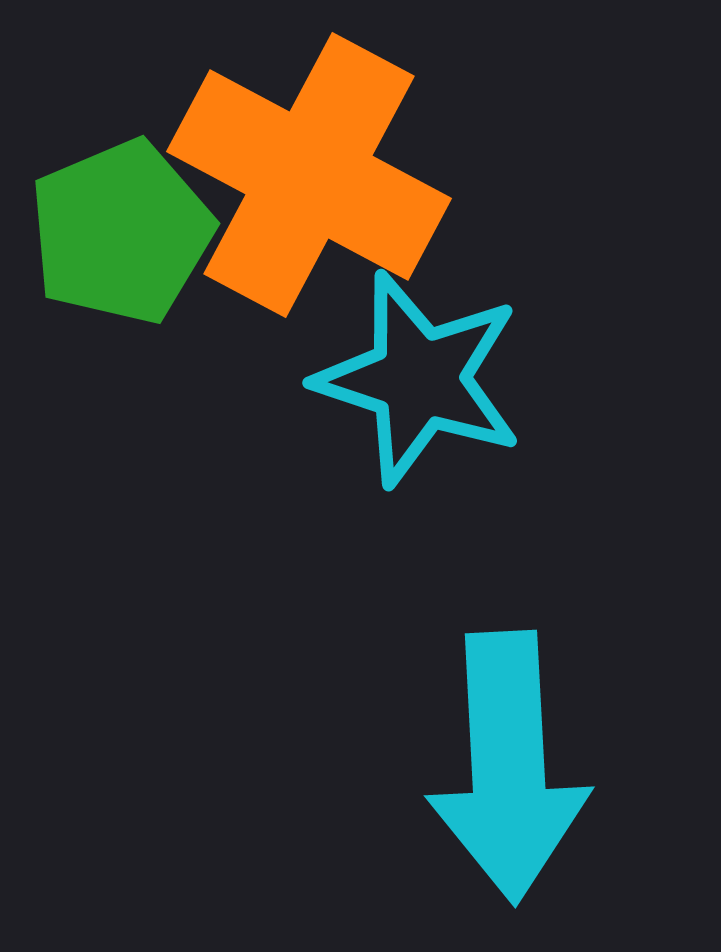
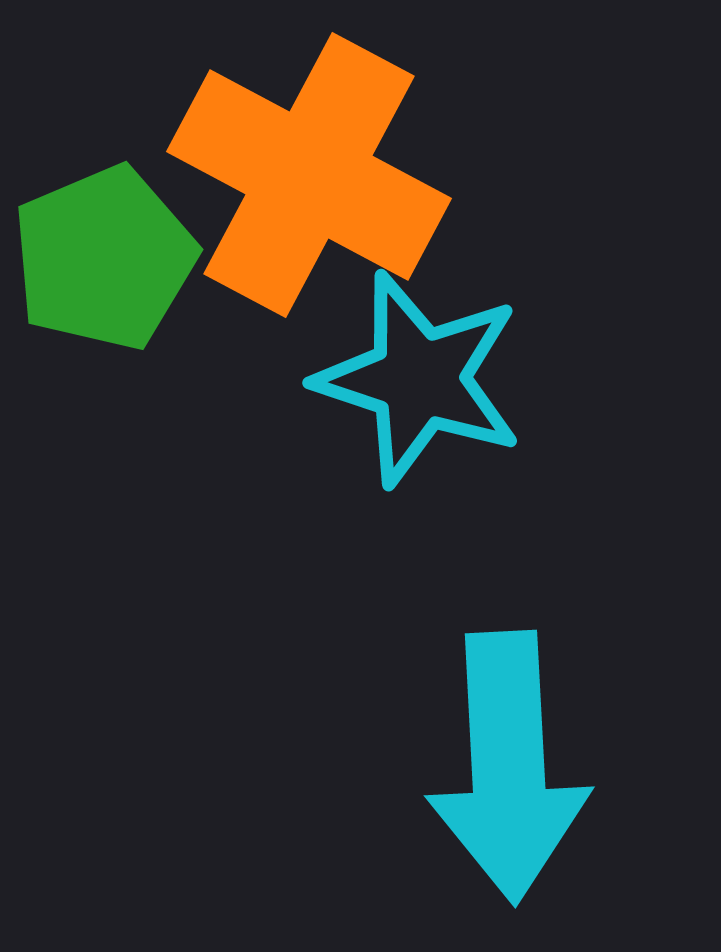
green pentagon: moved 17 px left, 26 px down
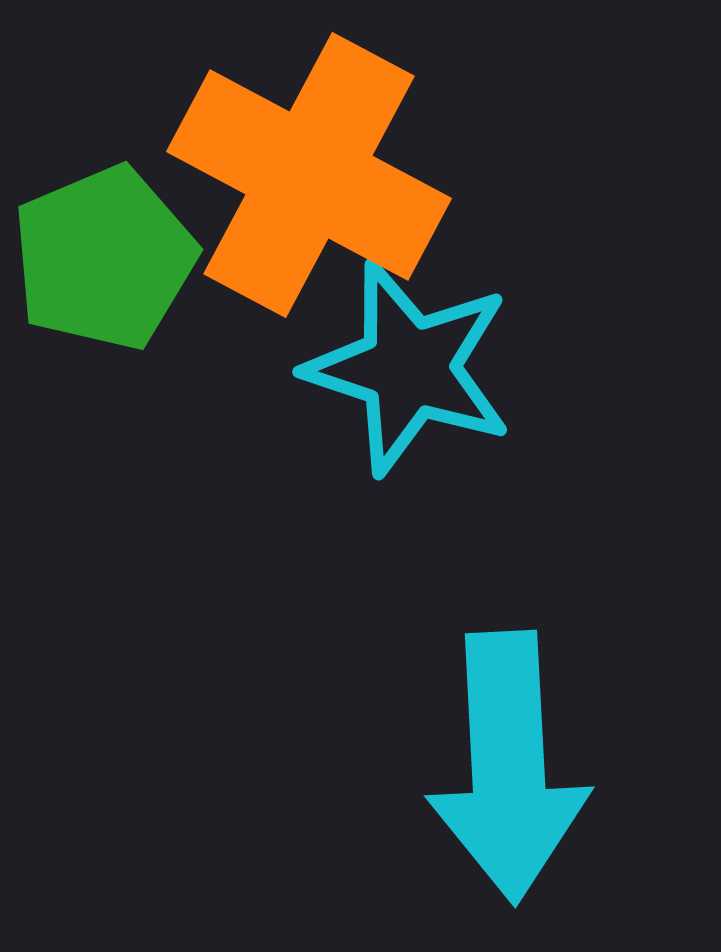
cyan star: moved 10 px left, 11 px up
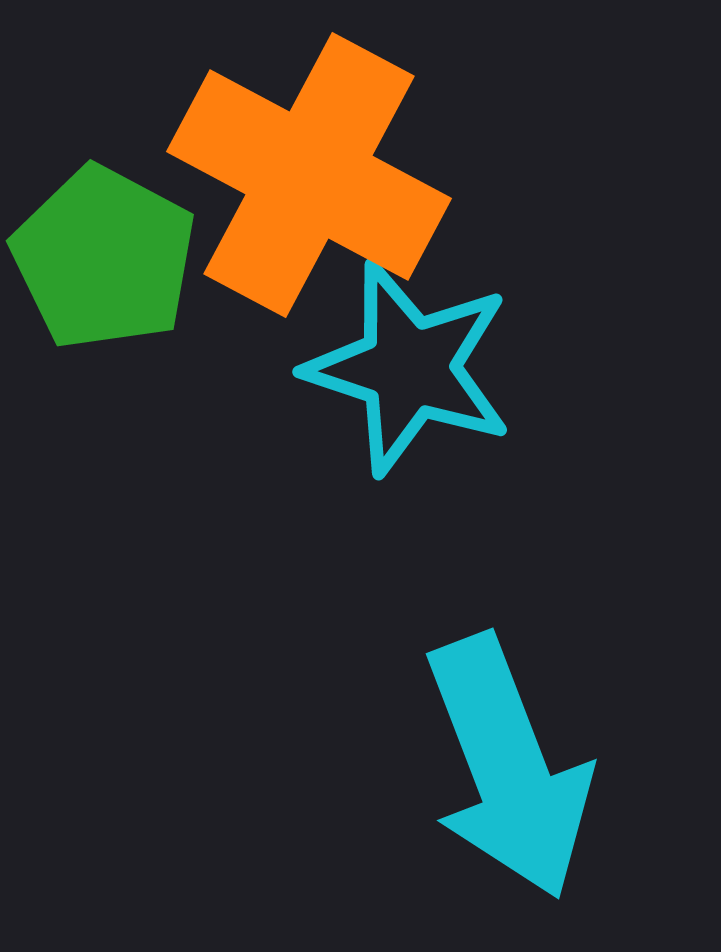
green pentagon: rotated 21 degrees counterclockwise
cyan arrow: rotated 18 degrees counterclockwise
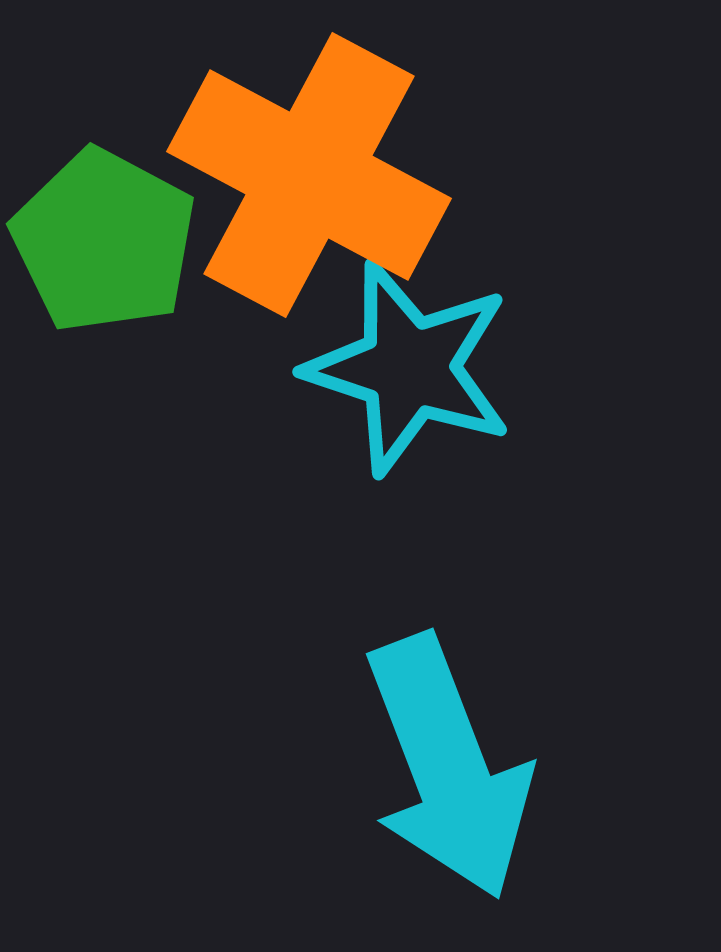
green pentagon: moved 17 px up
cyan arrow: moved 60 px left
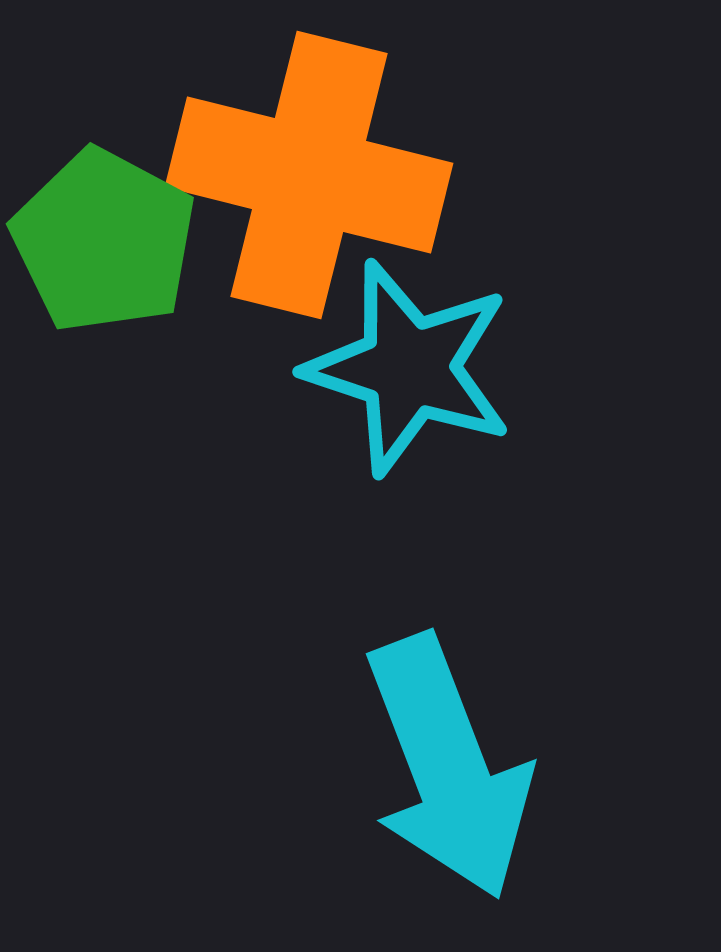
orange cross: rotated 14 degrees counterclockwise
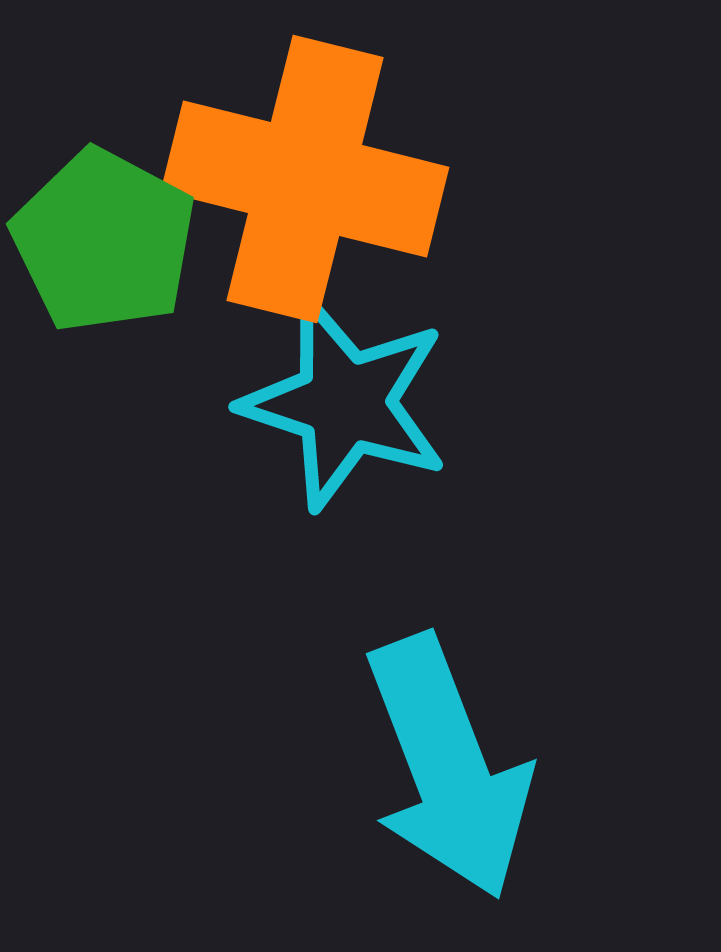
orange cross: moved 4 px left, 4 px down
cyan star: moved 64 px left, 35 px down
